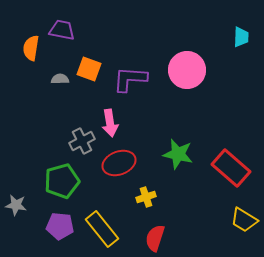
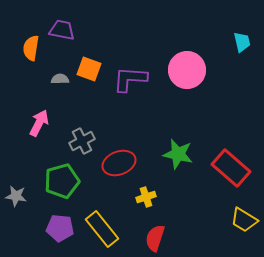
cyan trapezoid: moved 1 px right, 5 px down; rotated 15 degrees counterclockwise
pink arrow: moved 71 px left; rotated 144 degrees counterclockwise
gray star: moved 9 px up
purple pentagon: moved 2 px down
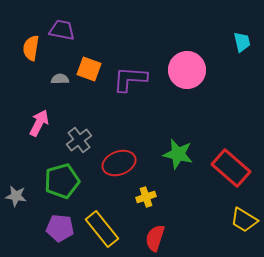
gray cross: moved 3 px left, 1 px up; rotated 10 degrees counterclockwise
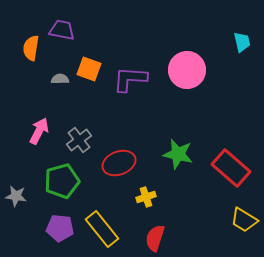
pink arrow: moved 8 px down
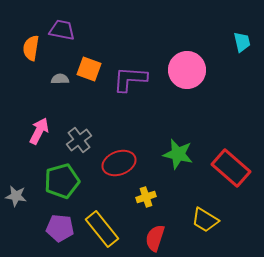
yellow trapezoid: moved 39 px left
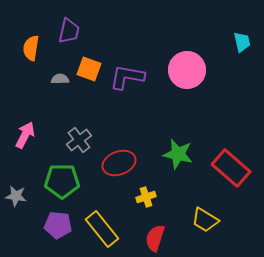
purple trapezoid: moved 7 px right, 1 px down; rotated 92 degrees clockwise
purple L-shape: moved 3 px left, 2 px up; rotated 6 degrees clockwise
pink arrow: moved 14 px left, 4 px down
green pentagon: rotated 16 degrees clockwise
purple pentagon: moved 2 px left, 3 px up
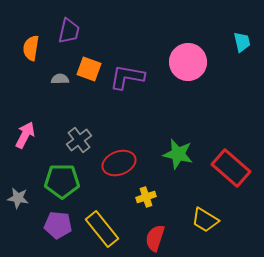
pink circle: moved 1 px right, 8 px up
gray star: moved 2 px right, 2 px down
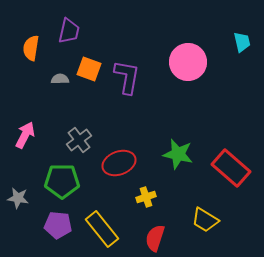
purple L-shape: rotated 90 degrees clockwise
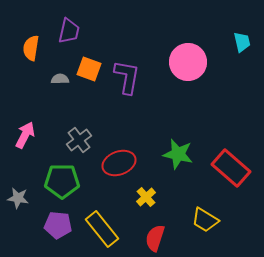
yellow cross: rotated 24 degrees counterclockwise
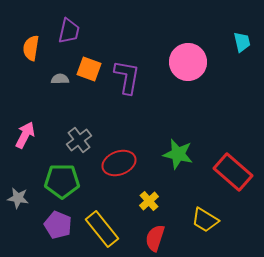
red rectangle: moved 2 px right, 4 px down
yellow cross: moved 3 px right, 4 px down
purple pentagon: rotated 16 degrees clockwise
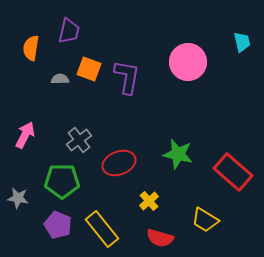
red semicircle: moved 5 px right; rotated 92 degrees counterclockwise
